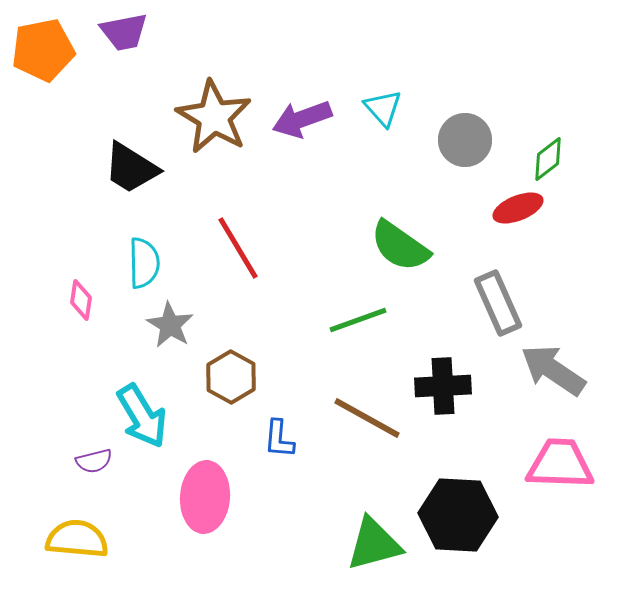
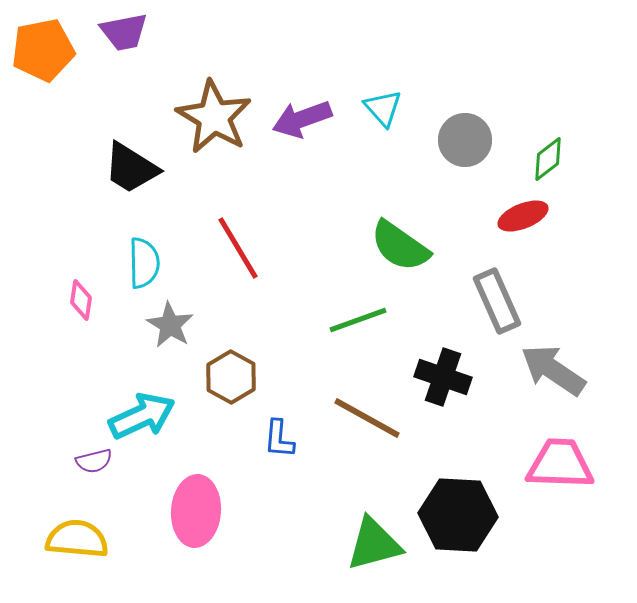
red ellipse: moved 5 px right, 8 px down
gray rectangle: moved 1 px left, 2 px up
black cross: moved 9 px up; rotated 22 degrees clockwise
cyan arrow: rotated 84 degrees counterclockwise
pink ellipse: moved 9 px left, 14 px down
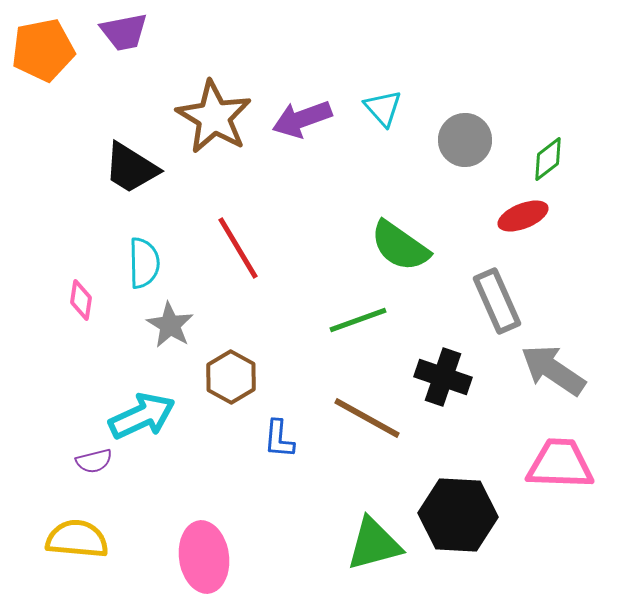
pink ellipse: moved 8 px right, 46 px down; rotated 12 degrees counterclockwise
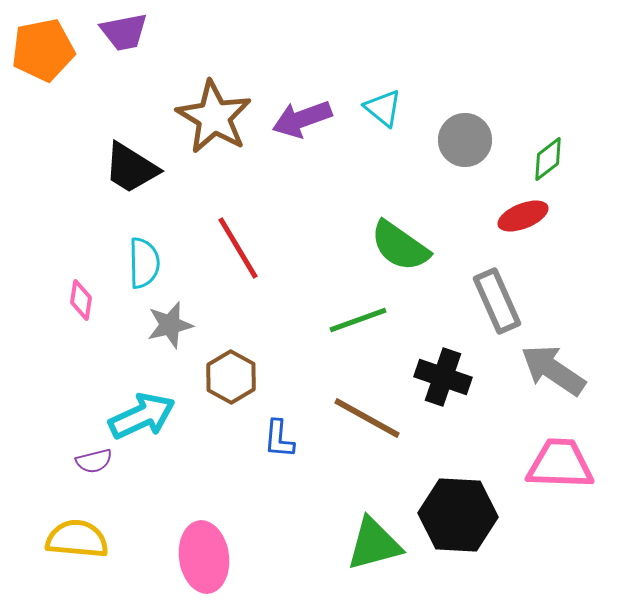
cyan triangle: rotated 9 degrees counterclockwise
gray star: rotated 27 degrees clockwise
